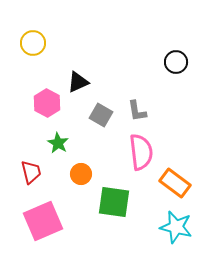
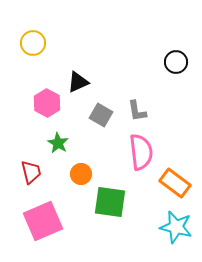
green square: moved 4 px left
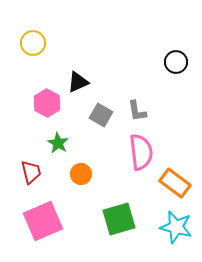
green square: moved 9 px right, 17 px down; rotated 24 degrees counterclockwise
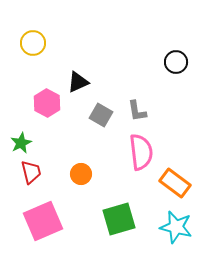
green star: moved 37 px left; rotated 15 degrees clockwise
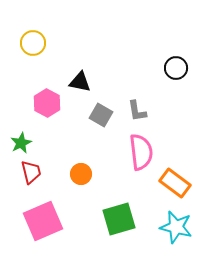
black circle: moved 6 px down
black triangle: moved 2 px right; rotated 35 degrees clockwise
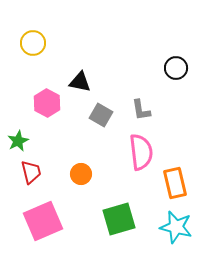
gray L-shape: moved 4 px right, 1 px up
green star: moved 3 px left, 2 px up
orange rectangle: rotated 40 degrees clockwise
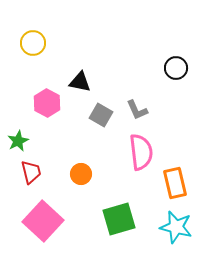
gray L-shape: moved 4 px left; rotated 15 degrees counterclockwise
pink square: rotated 24 degrees counterclockwise
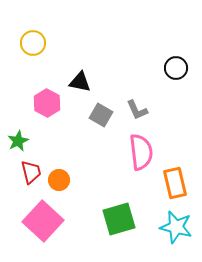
orange circle: moved 22 px left, 6 px down
